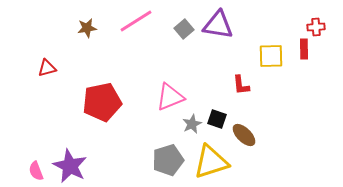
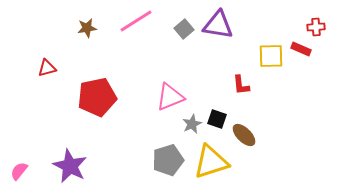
red rectangle: moved 3 px left; rotated 66 degrees counterclockwise
red pentagon: moved 5 px left, 5 px up
pink semicircle: moved 17 px left; rotated 60 degrees clockwise
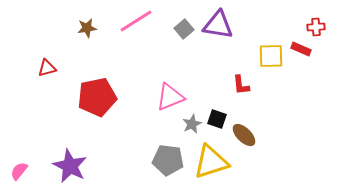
gray pentagon: rotated 24 degrees clockwise
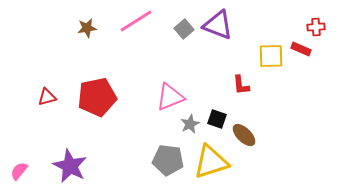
purple triangle: rotated 12 degrees clockwise
red triangle: moved 29 px down
gray star: moved 2 px left
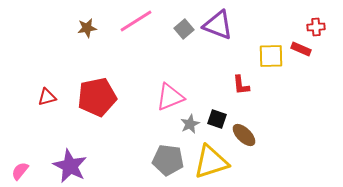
pink semicircle: moved 1 px right
